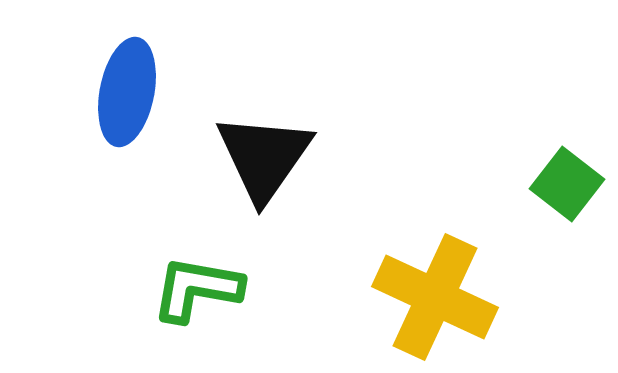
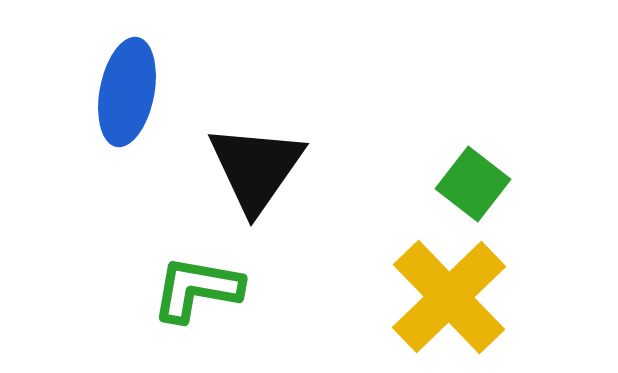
black triangle: moved 8 px left, 11 px down
green square: moved 94 px left
yellow cross: moved 14 px right; rotated 21 degrees clockwise
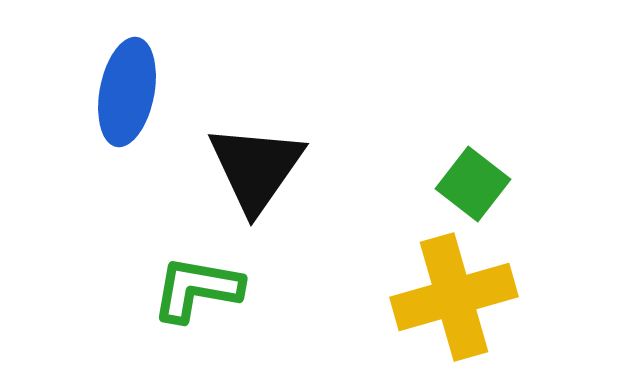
yellow cross: moved 5 px right; rotated 28 degrees clockwise
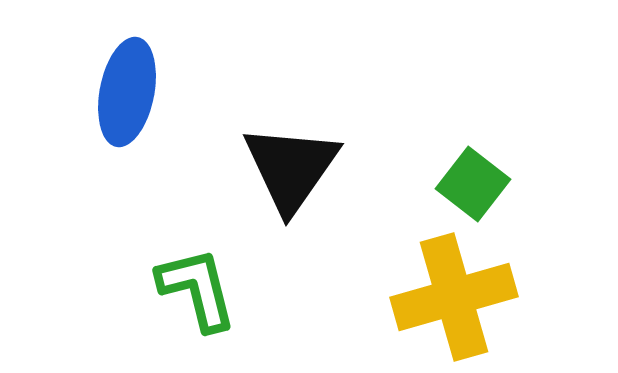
black triangle: moved 35 px right
green L-shape: rotated 66 degrees clockwise
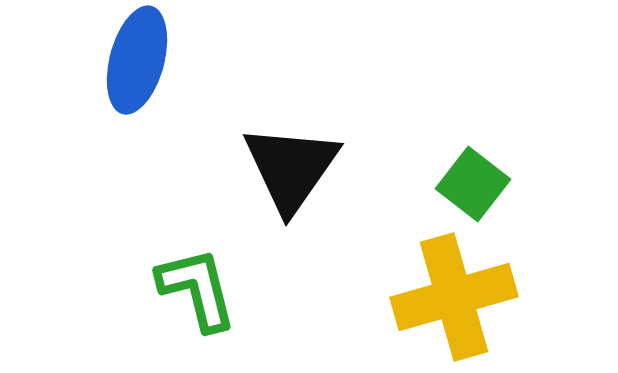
blue ellipse: moved 10 px right, 32 px up; rotated 4 degrees clockwise
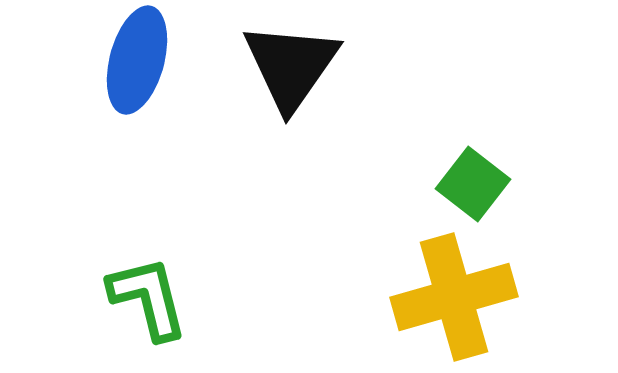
black triangle: moved 102 px up
green L-shape: moved 49 px left, 9 px down
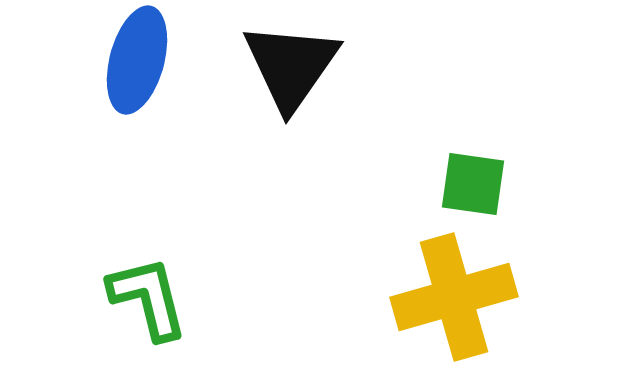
green square: rotated 30 degrees counterclockwise
